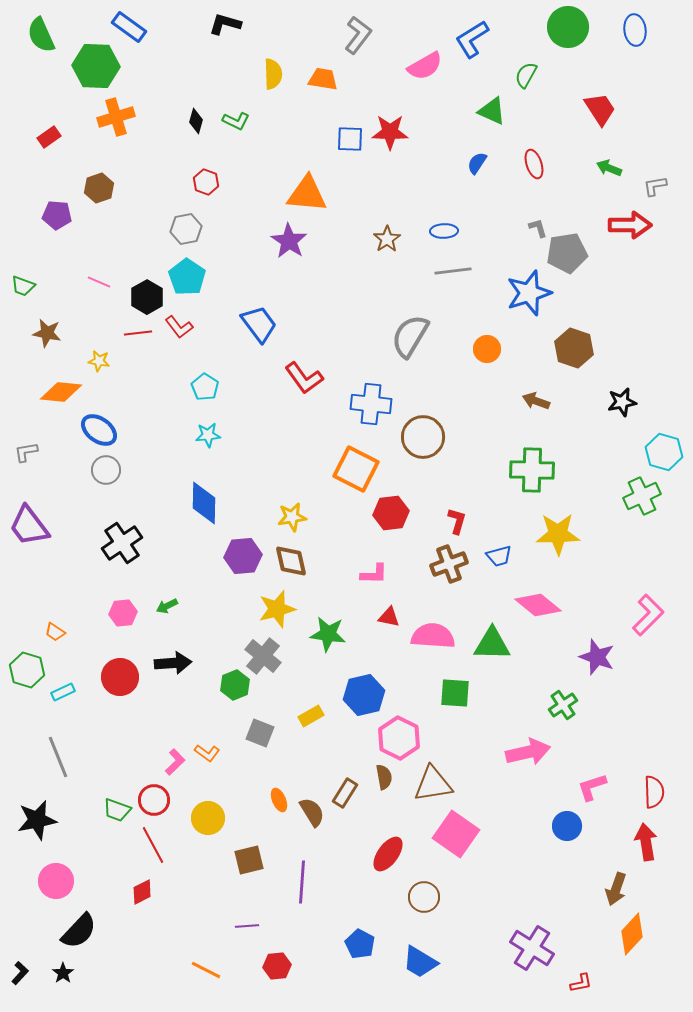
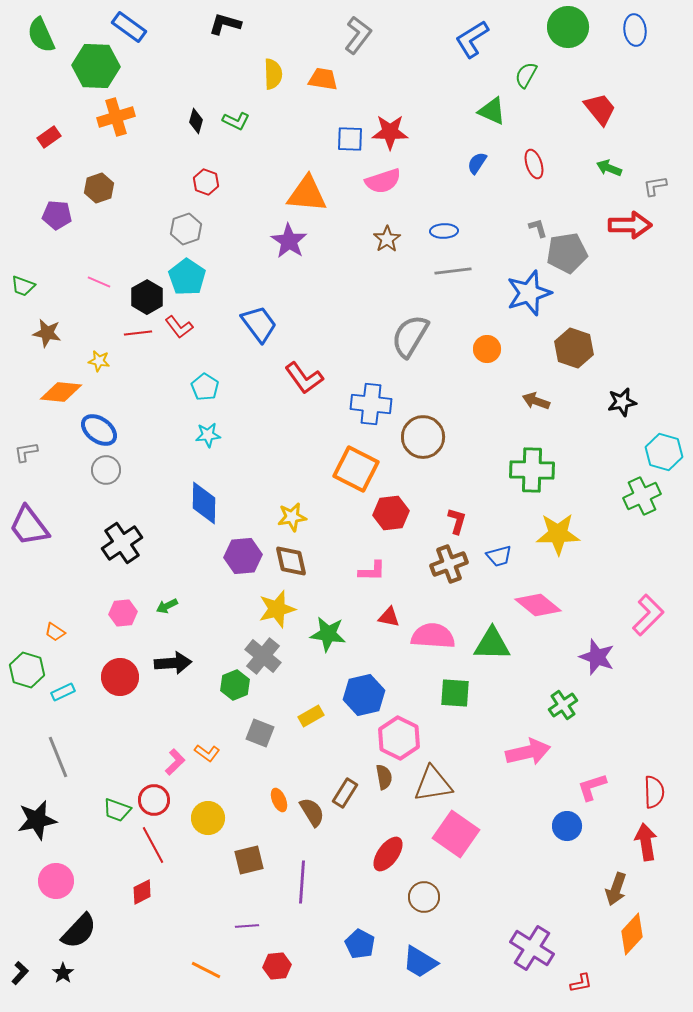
pink semicircle at (425, 66): moved 42 px left, 115 px down; rotated 12 degrees clockwise
red trapezoid at (600, 109): rotated 6 degrees counterclockwise
gray hexagon at (186, 229): rotated 8 degrees counterclockwise
pink L-shape at (374, 574): moved 2 px left, 3 px up
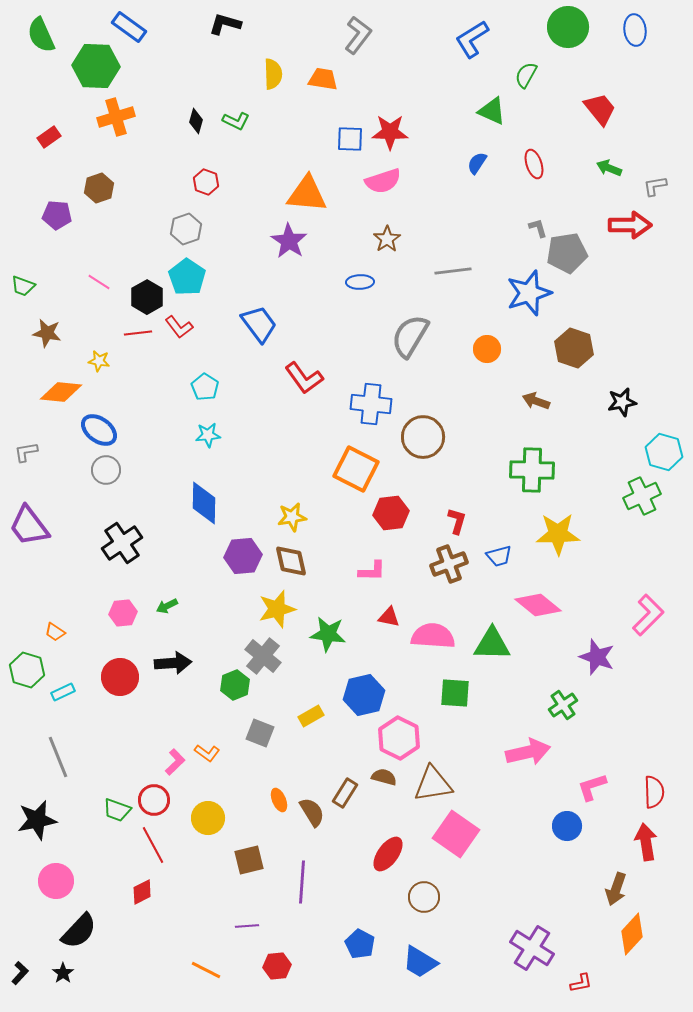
blue ellipse at (444, 231): moved 84 px left, 51 px down
pink line at (99, 282): rotated 10 degrees clockwise
brown semicircle at (384, 777): rotated 65 degrees counterclockwise
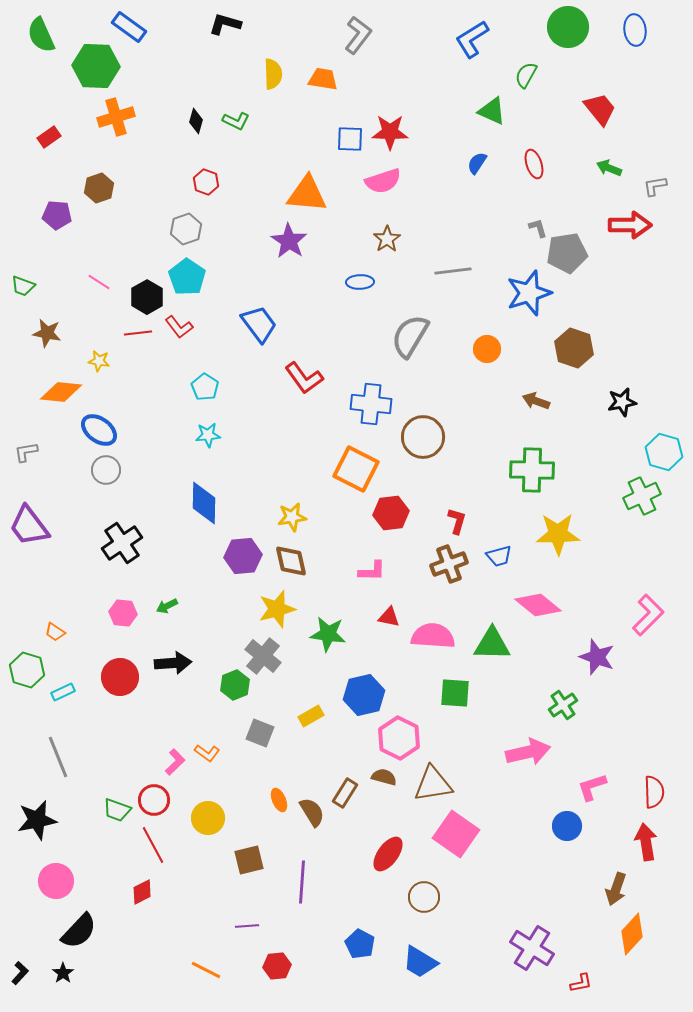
pink hexagon at (123, 613): rotated 12 degrees clockwise
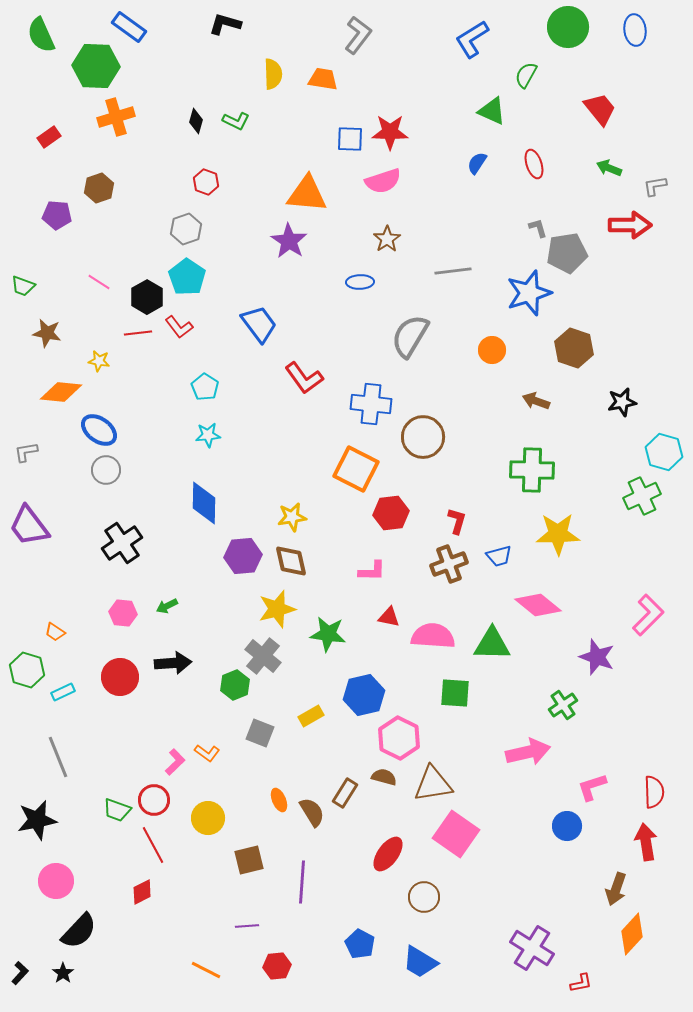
orange circle at (487, 349): moved 5 px right, 1 px down
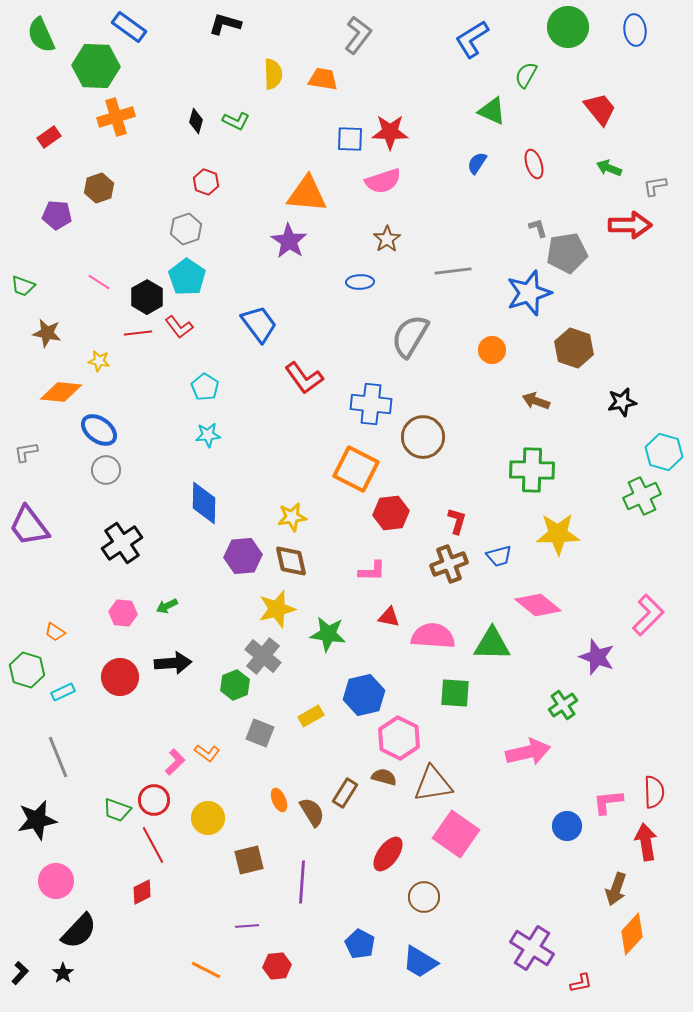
pink L-shape at (592, 787): moved 16 px right, 15 px down; rotated 12 degrees clockwise
